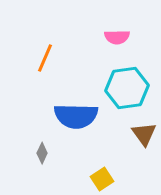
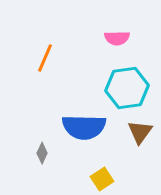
pink semicircle: moved 1 px down
blue semicircle: moved 8 px right, 11 px down
brown triangle: moved 4 px left, 2 px up; rotated 12 degrees clockwise
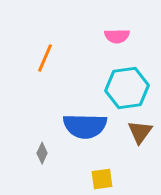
pink semicircle: moved 2 px up
blue semicircle: moved 1 px right, 1 px up
yellow square: rotated 25 degrees clockwise
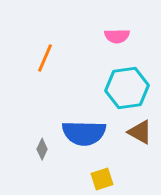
blue semicircle: moved 1 px left, 7 px down
brown triangle: rotated 36 degrees counterclockwise
gray diamond: moved 4 px up
yellow square: rotated 10 degrees counterclockwise
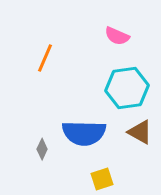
pink semicircle: rotated 25 degrees clockwise
